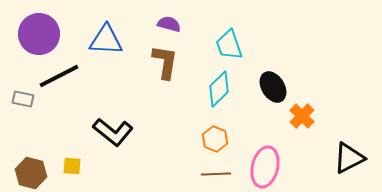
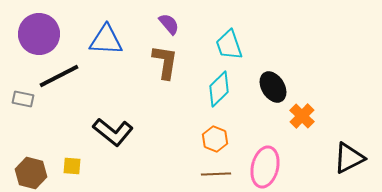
purple semicircle: rotated 35 degrees clockwise
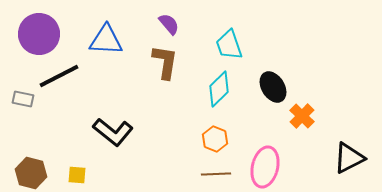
yellow square: moved 5 px right, 9 px down
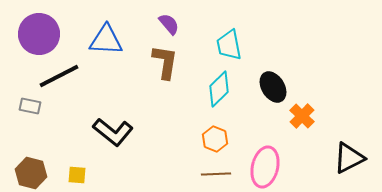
cyan trapezoid: rotated 8 degrees clockwise
gray rectangle: moved 7 px right, 7 px down
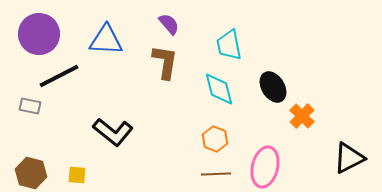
cyan diamond: rotated 60 degrees counterclockwise
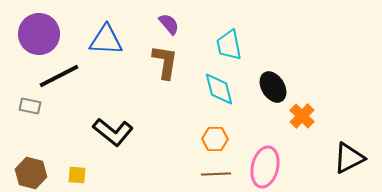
orange hexagon: rotated 20 degrees counterclockwise
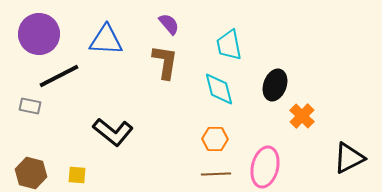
black ellipse: moved 2 px right, 2 px up; rotated 52 degrees clockwise
